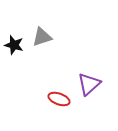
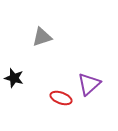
black star: moved 33 px down
red ellipse: moved 2 px right, 1 px up
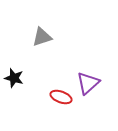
purple triangle: moved 1 px left, 1 px up
red ellipse: moved 1 px up
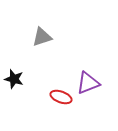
black star: moved 1 px down
purple triangle: rotated 20 degrees clockwise
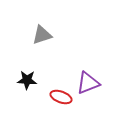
gray triangle: moved 2 px up
black star: moved 13 px right, 1 px down; rotated 12 degrees counterclockwise
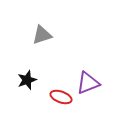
black star: rotated 24 degrees counterclockwise
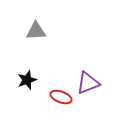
gray triangle: moved 6 px left, 4 px up; rotated 15 degrees clockwise
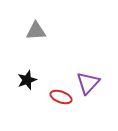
purple triangle: rotated 25 degrees counterclockwise
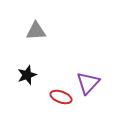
black star: moved 5 px up
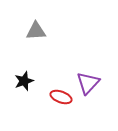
black star: moved 3 px left, 6 px down
